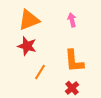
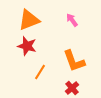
pink arrow: rotated 24 degrees counterclockwise
orange L-shape: rotated 15 degrees counterclockwise
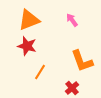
orange L-shape: moved 8 px right
